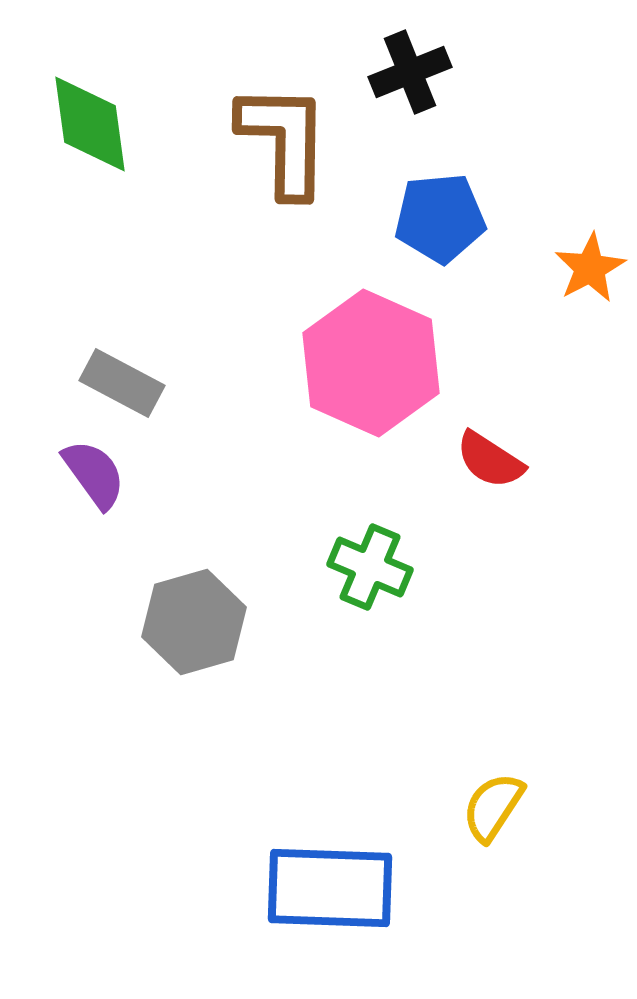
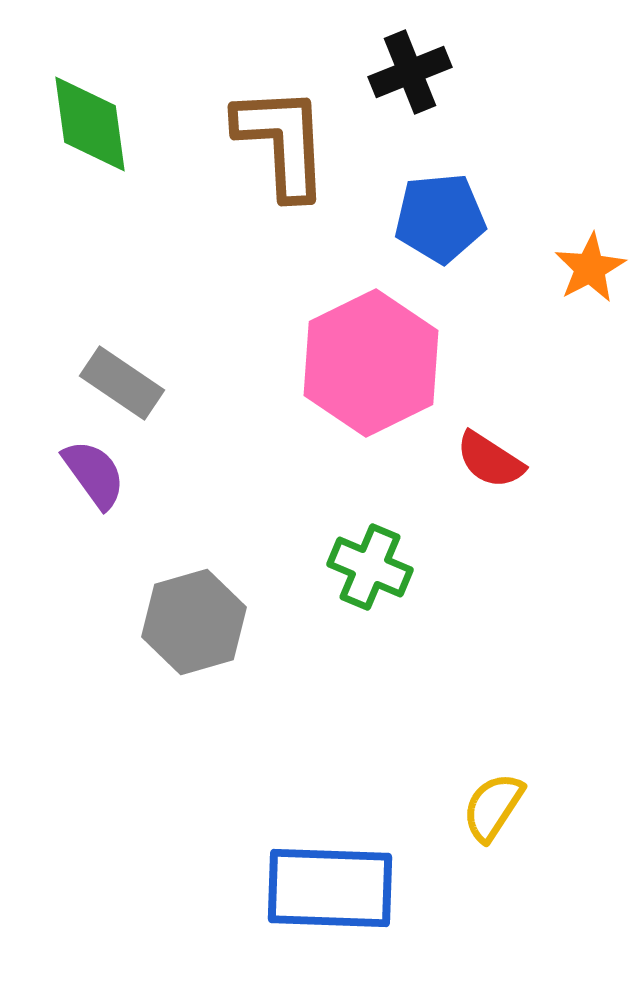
brown L-shape: moved 2 px left, 2 px down; rotated 4 degrees counterclockwise
pink hexagon: rotated 10 degrees clockwise
gray rectangle: rotated 6 degrees clockwise
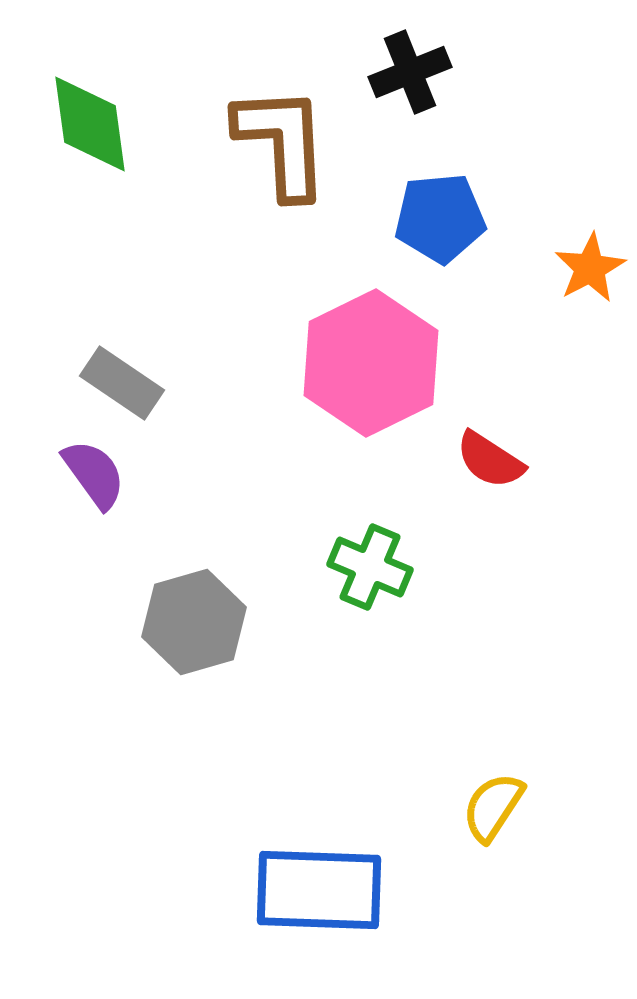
blue rectangle: moved 11 px left, 2 px down
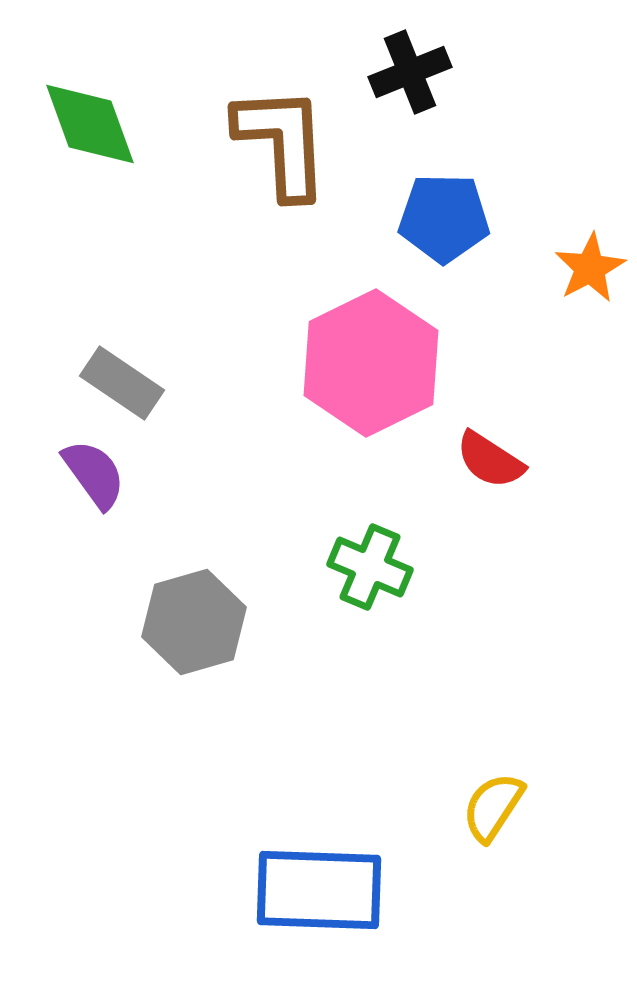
green diamond: rotated 12 degrees counterclockwise
blue pentagon: moved 4 px right; rotated 6 degrees clockwise
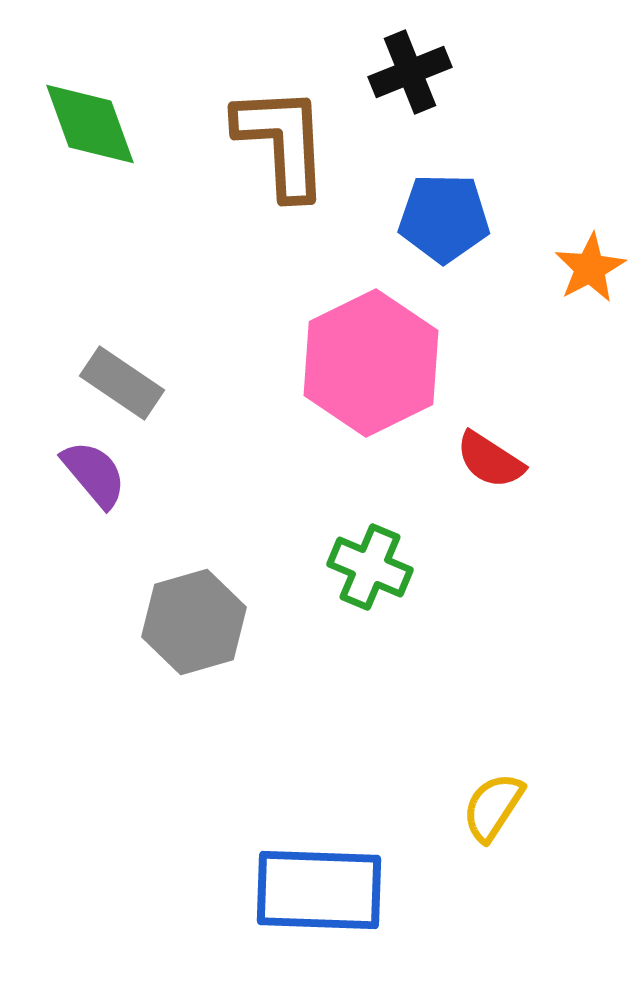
purple semicircle: rotated 4 degrees counterclockwise
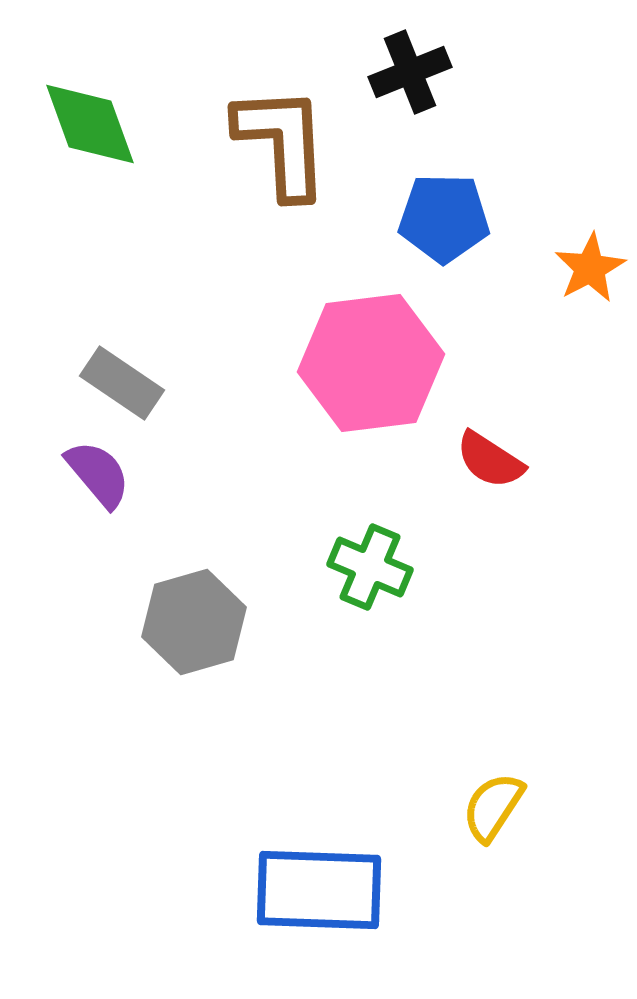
pink hexagon: rotated 19 degrees clockwise
purple semicircle: moved 4 px right
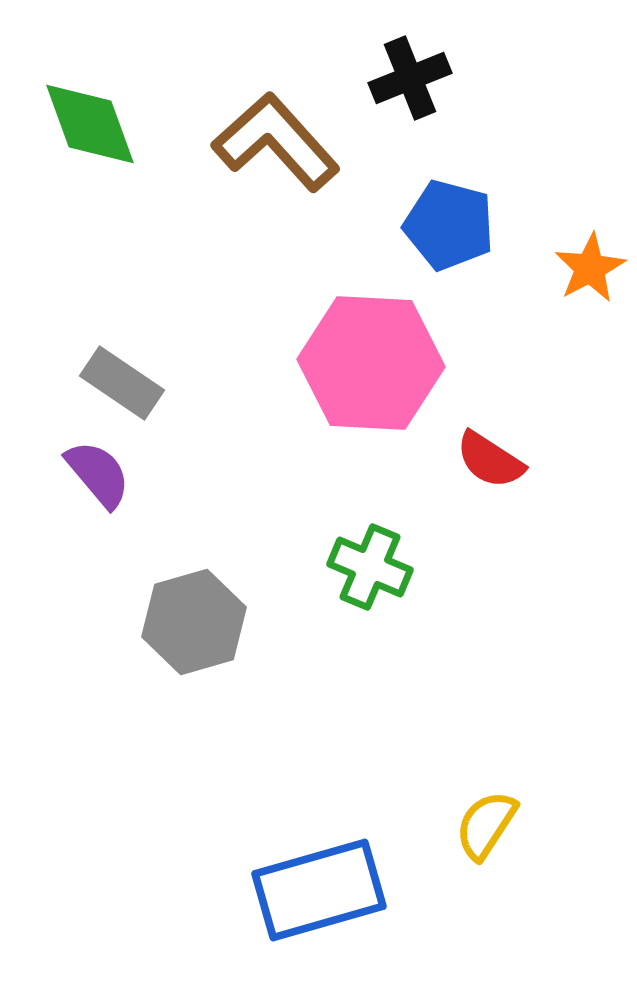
black cross: moved 6 px down
brown L-shape: moved 6 px left; rotated 39 degrees counterclockwise
blue pentagon: moved 5 px right, 7 px down; rotated 14 degrees clockwise
pink hexagon: rotated 10 degrees clockwise
yellow semicircle: moved 7 px left, 18 px down
blue rectangle: rotated 18 degrees counterclockwise
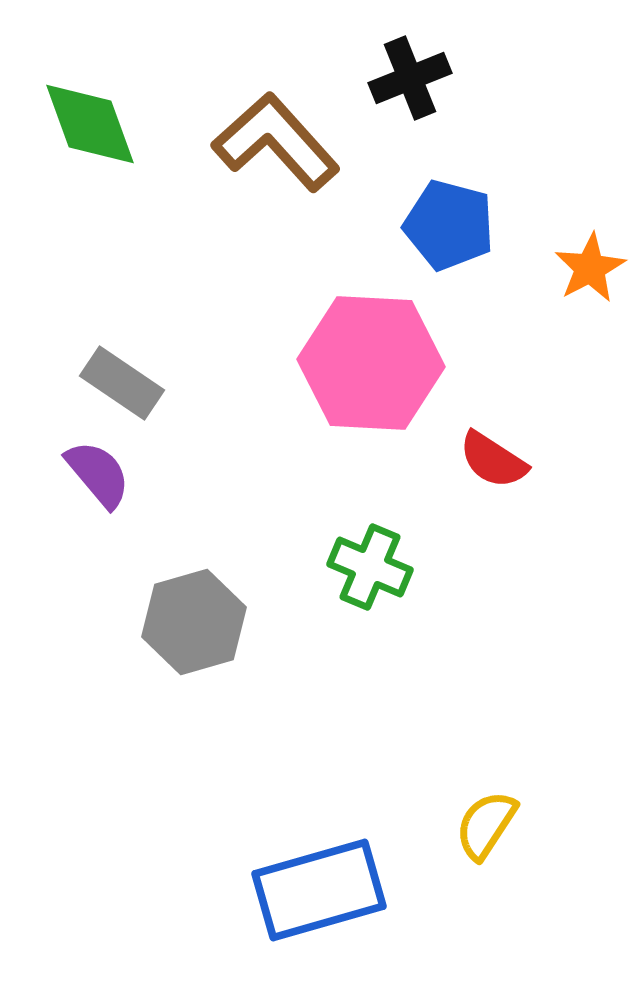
red semicircle: moved 3 px right
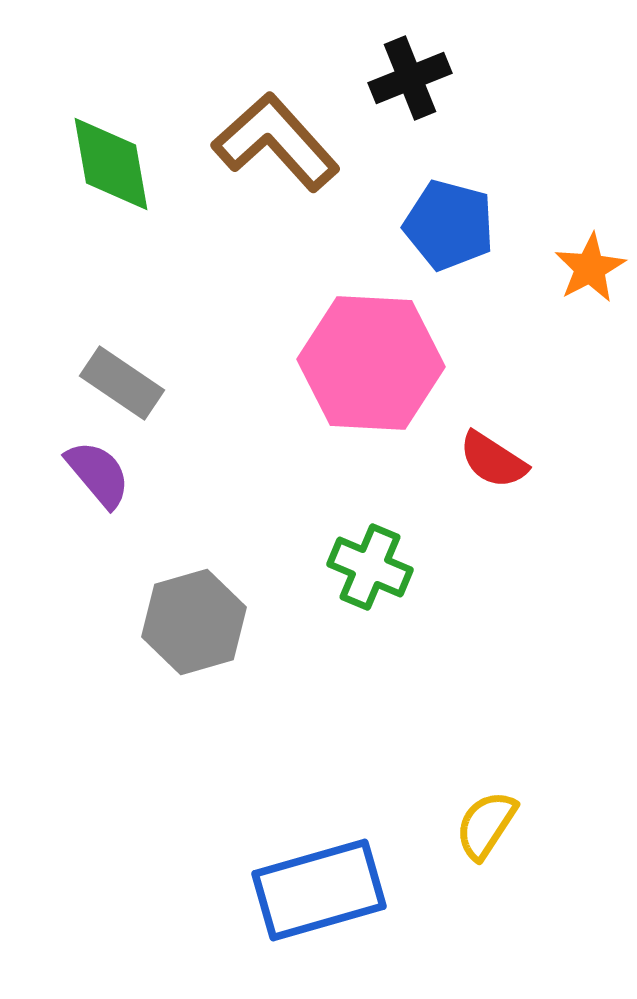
green diamond: moved 21 px right, 40 px down; rotated 10 degrees clockwise
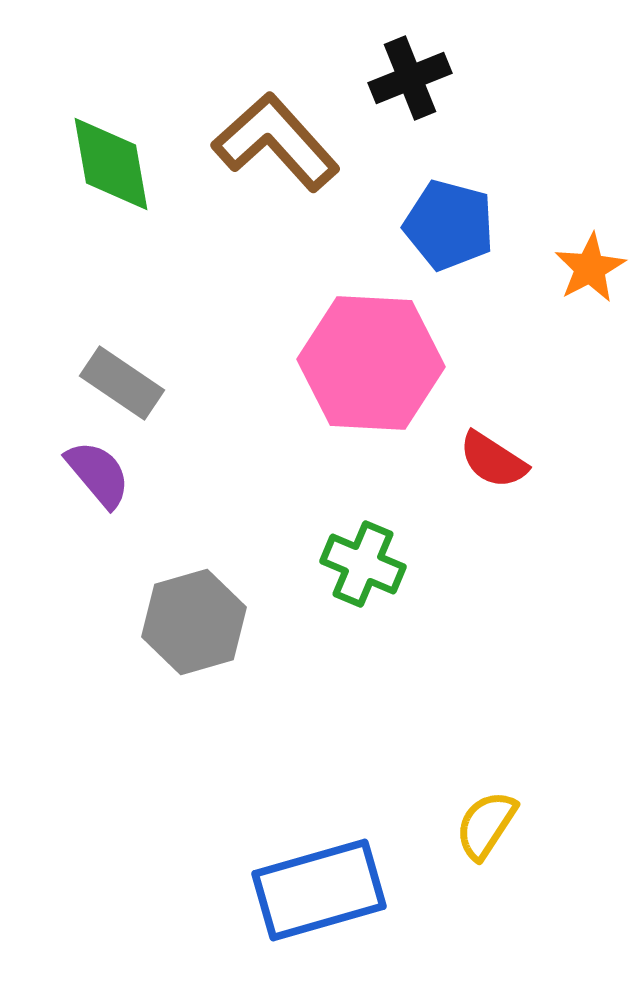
green cross: moved 7 px left, 3 px up
